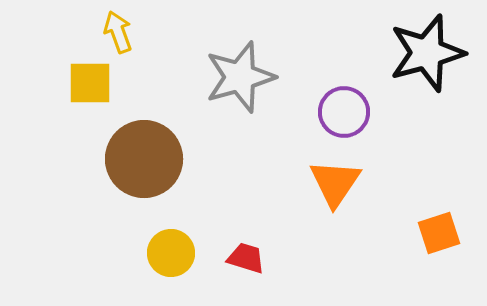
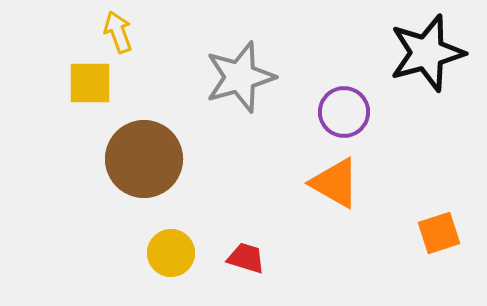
orange triangle: rotated 34 degrees counterclockwise
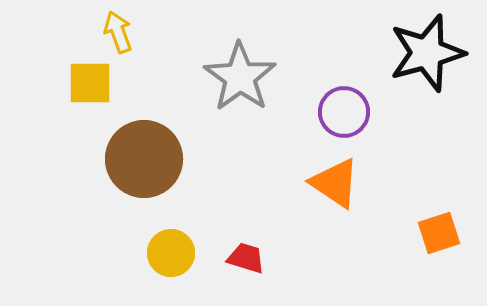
gray star: rotated 20 degrees counterclockwise
orange triangle: rotated 4 degrees clockwise
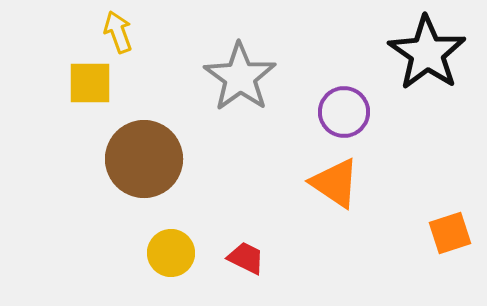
black star: rotated 22 degrees counterclockwise
orange square: moved 11 px right
red trapezoid: rotated 9 degrees clockwise
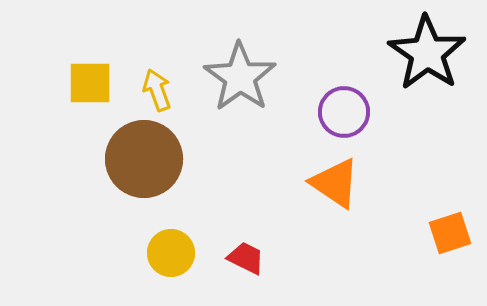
yellow arrow: moved 39 px right, 58 px down
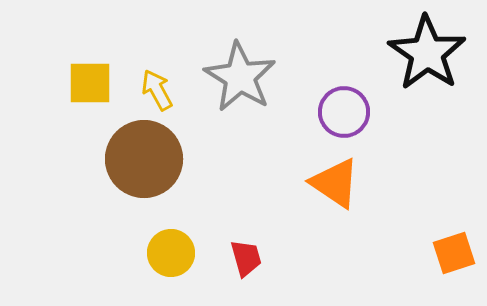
gray star: rotated 4 degrees counterclockwise
yellow arrow: rotated 9 degrees counterclockwise
orange square: moved 4 px right, 20 px down
red trapezoid: rotated 48 degrees clockwise
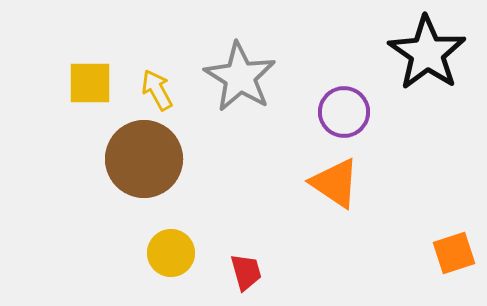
red trapezoid: moved 14 px down
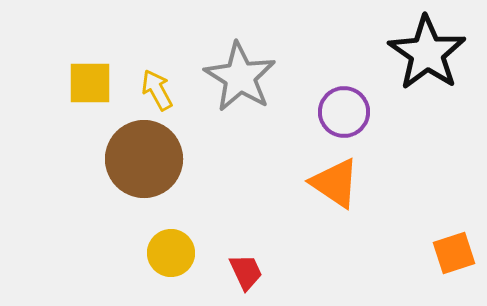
red trapezoid: rotated 9 degrees counterclockwise
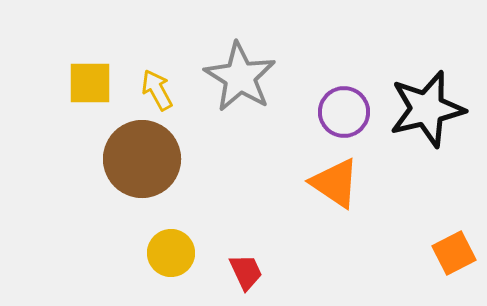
black star: moved 56 px down; rotated 24 degrees clockwise
brown circle: moved 2 px left
orange square: rotated 9 degrees counterclockwise
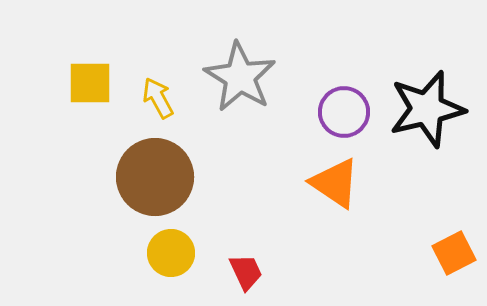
yellow arrow: moved 1 px right, 8 px down
brown circle: moved 13 px right, 18 px down
